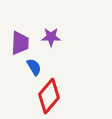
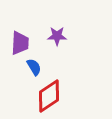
purple star: moved 6 px right, 1 px up
red diamond: rotated 16 degrees clockwise
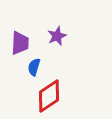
purple star: rotated 24 degrees counterclockwise
blue semicircle: rotated 132 degrees counterclockwise
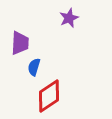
purple star: moved 12 px right, 18 px up
